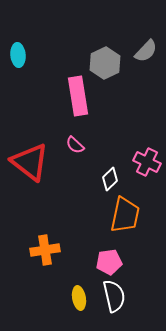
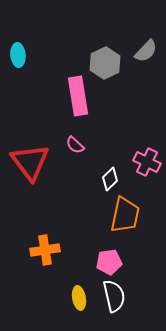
red triangle: rotated 15 degrees clockwise
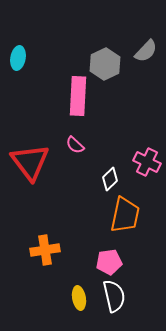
cyan ellipse: moved 3 px down; rotated 15 degrees clockwise
gray hexagon: moved 1 px down
pink rectangle: rotated 12 degrees clockwise
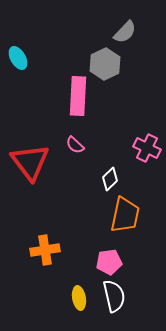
gray semicircle: moved 21 px left, 19 px up
cyan ellipse: rotated 40 degrees counterclockwise
pink cross: moved 14 px up
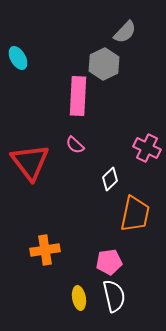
gray hexagon: moved 1 px left
orange trapezoid: moved 10 px right, 1 px up
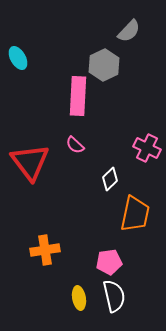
gray semicircle: moved 4 px right, 1 px up
gray hexagon: moved 1 px down
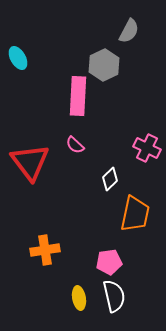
gray semicircle: rotated 15 degrees counterclockwise
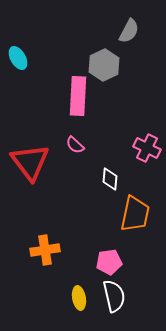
white diamond: rotated 40 degrees counterclockwise
